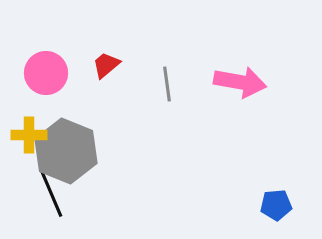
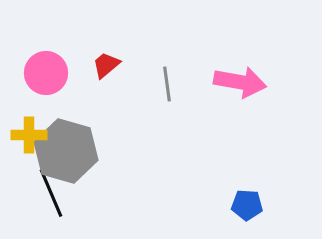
gray hexagon: rotated 6 degrees counterclockwise
blue pentagon: moved 29 px left; rotated 8 degrees clockwise
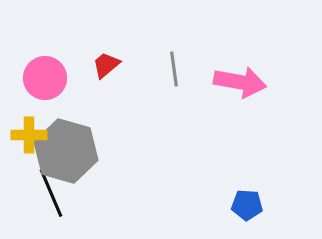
pink circle: moved 1 px left, 5 px down
gray line: moved 7 px right, 15 px up
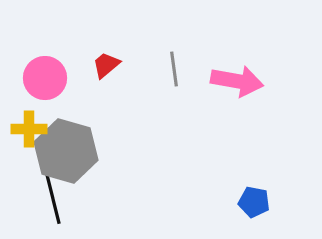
pink arrow: moved 3 px left, 1 px up
yellow cross: moved 6 px up
black line: moved 2 px right, 6 px down; rotated 9 degrees clockwise
blue pentagon: moved 7 px right, 3 px up; rotated 8 degrees clockwise
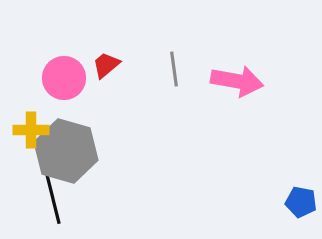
pink circle: moved 19 px right
yellow cross: moved 2 px right, 1 px down
blue pentagon: moved 47 px right
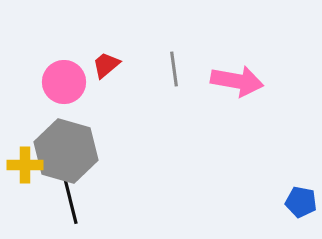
pink circle: moved 4 px down
yellow cross: moved 6 px left, 35 px down
black line: moved 17 px right
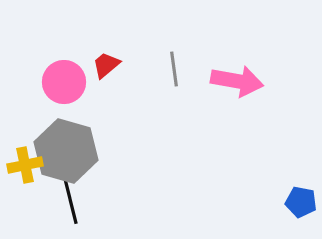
yellow cross: rotated 12 degrees counterclockwise
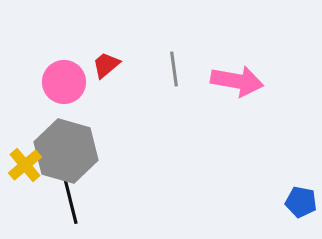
yellow cross: rotated 28 degrees counterclockwise
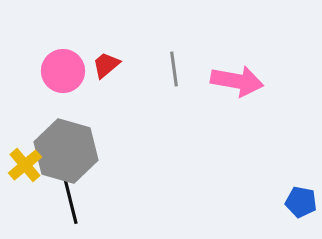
pink circle: moved 1 px left, 11 px up
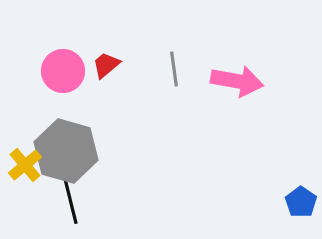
blue pentagon: rotated 24 degrees clockwise
